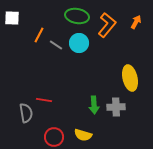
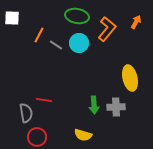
orange L-shape: moved 4 px down
red circle: moved 17 px left
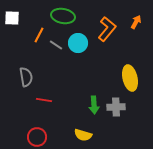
green ellipse: moved 14 px left
cyan circle: moved 1 px left
gray semicircle: moved 36 px up
